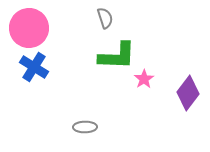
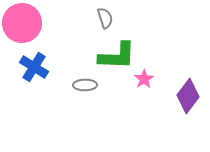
pink circle: moved 7 px left, 5 px up
purple diamond: moved 3 px down
gray ellipse: moved 42 px up
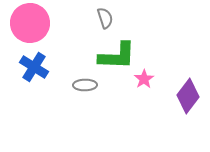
pink circle: moved 8 px right
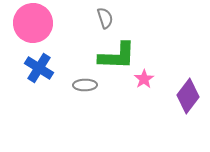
pink circle: moved 3 px right
blue cross: moved 5 px right, 1 px down
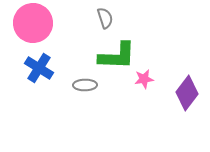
pink star: rotated 24 degrees clockwise
purple diamond: moved 1 px left, 3 px up
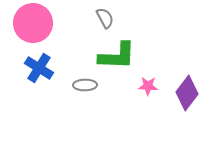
gray semicircle: rotated 10 degrees counterclockwise
pink star: moved 4 px right, 7 px down; rotated 12 degrees clockwise
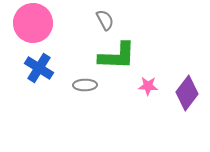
gray semicircle: moved 2 px down
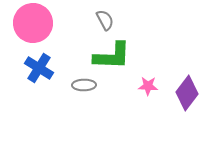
green L-shape: moved 5 px left
gray ellipse: moved 1 px left
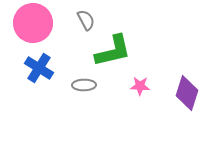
gray semicircle: moved 19 px left
green L-shape: moved 1 px right, 5 px up; rotated 15 degrees counterclockwise
pink star: moved 8 px left
purple diamond: rotated 20 degrees counterclockwise
